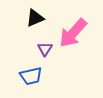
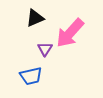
pink arrow: moved 3 px left
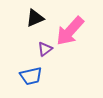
pink arrow: moved 2 px up
purple triangle: rotated 21 degrees clockwise
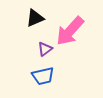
blue trapezoid: moved 12 px right
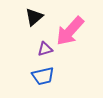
black triangle: moved 1 px left, 1 px up; rotated 18 degrees counterclockwise
purple triangle: rotated 21 degrees clockwise
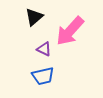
purple triangle: moved 1 px left; rotated 42 degrees clockwise
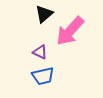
black triangle: moved 10 px right, 3 px up
purple triangle: moved 4 px left, 3 px down
